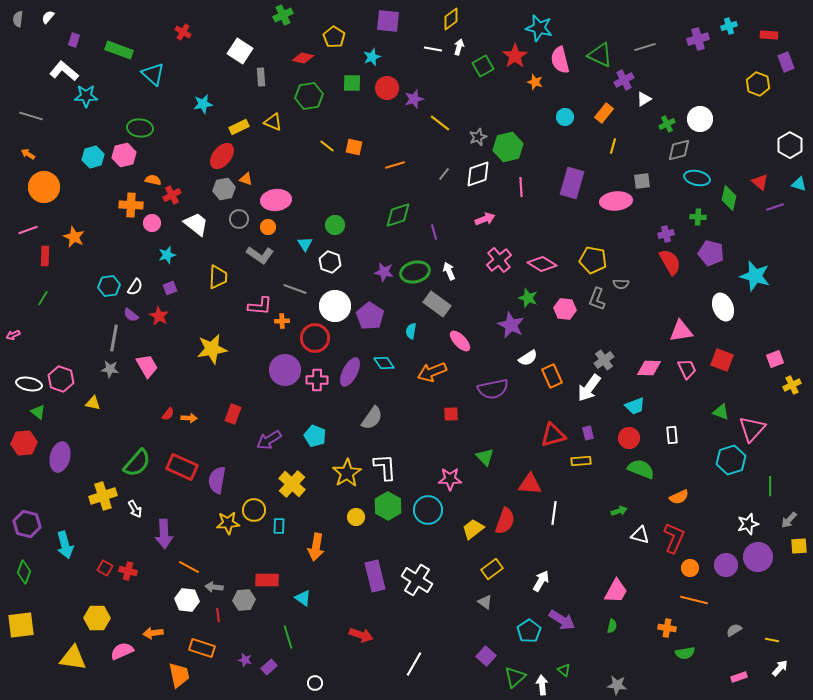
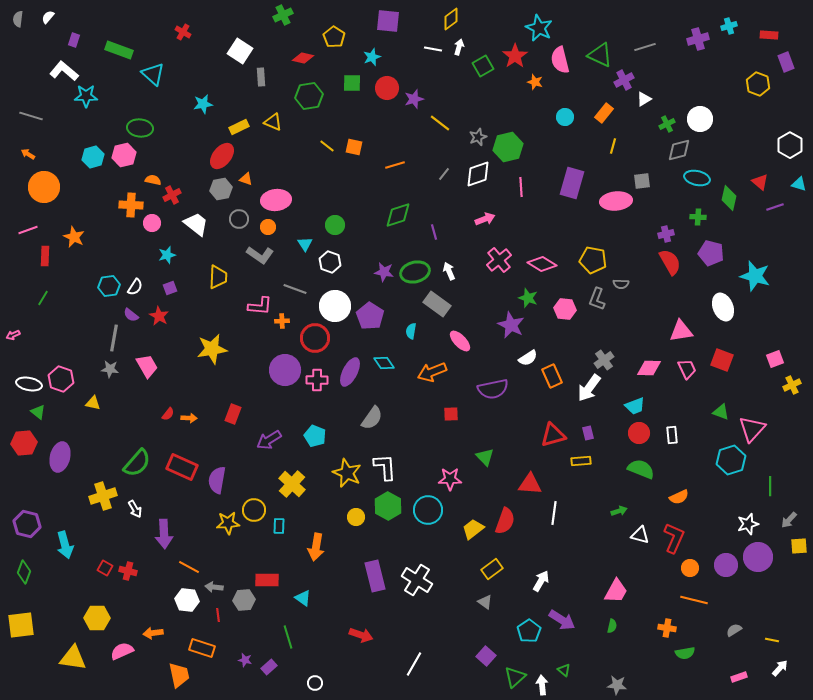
cyan star at (539, 28): rotated 12 degrees clockwise
gray hexagon at (224, 189): moved 3 px left
red circle at (629, 438): moved 10 px right, 5 px up
yellow star at (347, 473): rotated 16 degrees counterclockwise
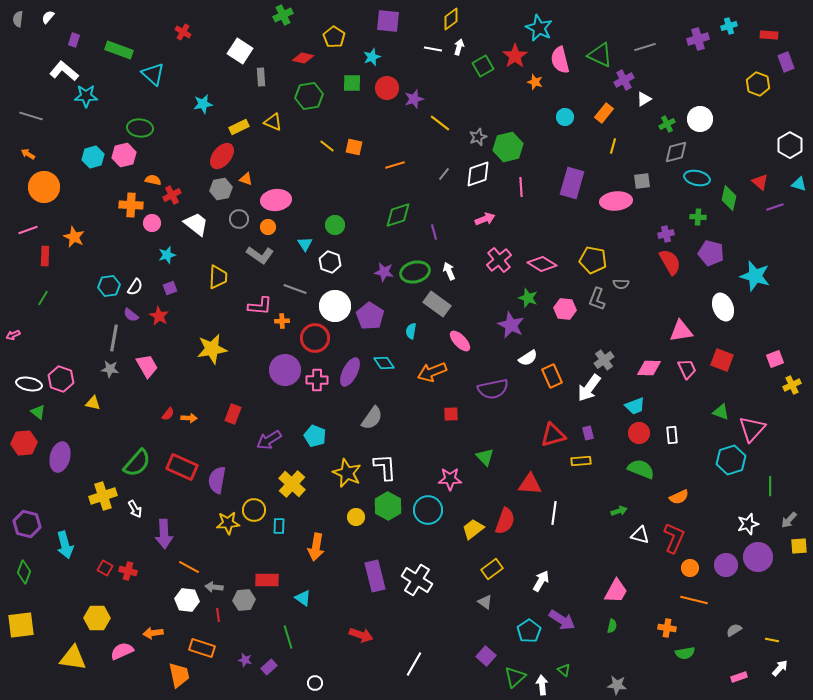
gray diamond at (679, 150): moved 3 px left, 2 px down
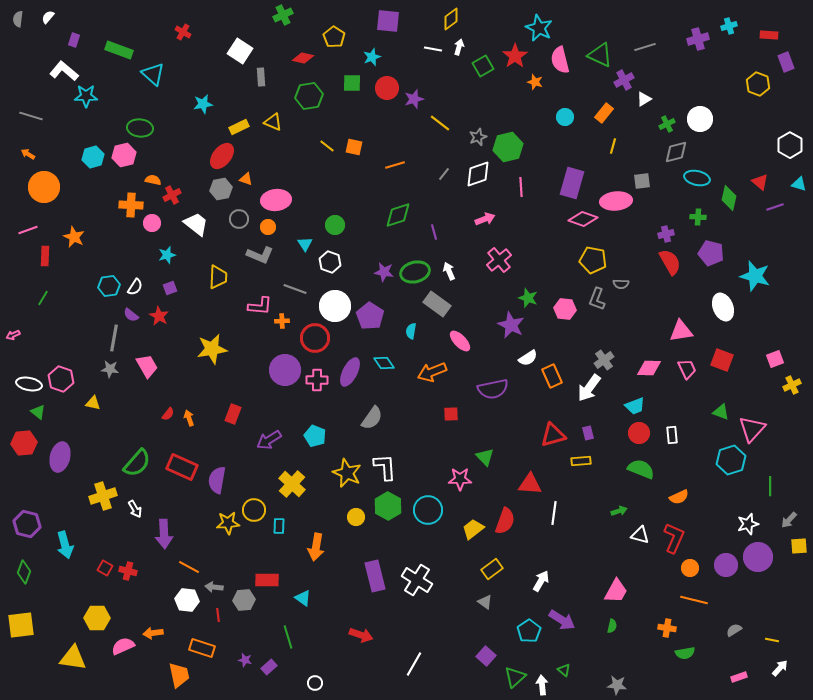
gray L-shape at (260, 255): rotated 12 degrees counterclockwise
pink diamond at (542, 264): moved 41 px right, 45 px up; rotated 12 degrees counterclockwise
orange arrow at (189, 418): rotated 112 degrees counterclockwise
pink star at (450, 479): moved 10 px right
pink semicircle at (122, 651): moved 1 px right, 5 px up
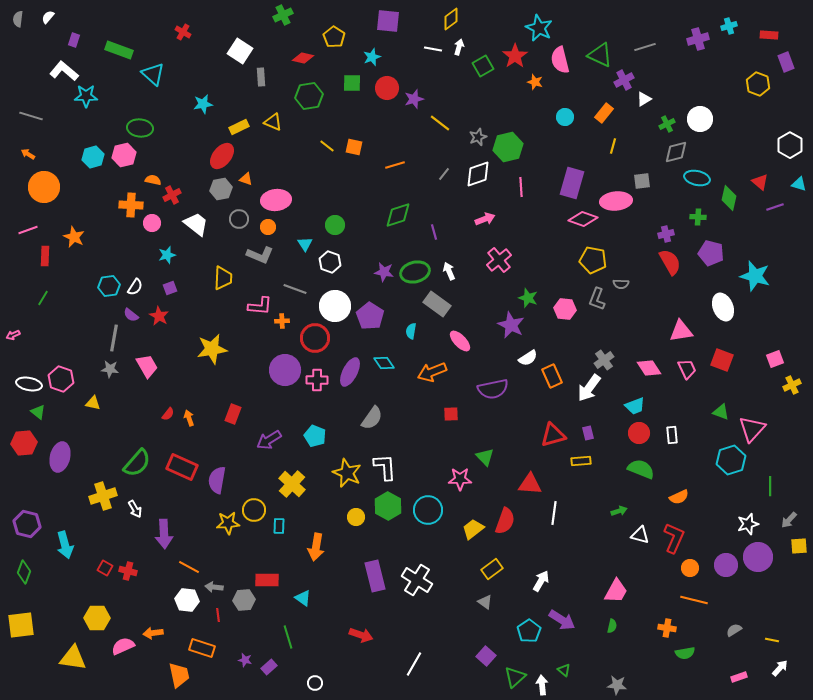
yellow trapezoid at (218, 277): moved 5 px right, 1 px down
pink diamond at (649, 368): rotated 55 degrees clockwise
